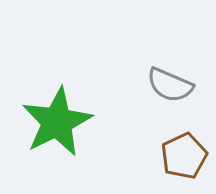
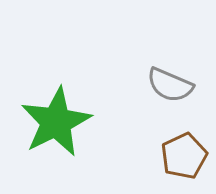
green star: moved 1 px left
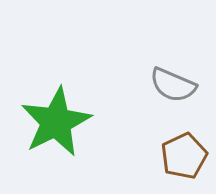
gray semicircle: moved 3 px right
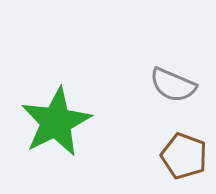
brown pentagon: rotated 27 degrees counterclockwise
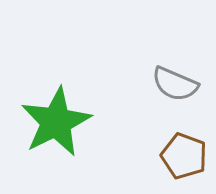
gray semicircle: moved 2 px right, 1 px up
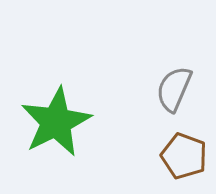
gray semicircle: moved 1 px left, 5 px down; rotated 90 degrees clockwise
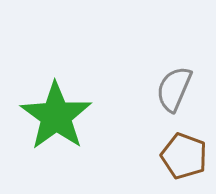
green star: moved 6 px up; rotated 10 degrees counterclockwise
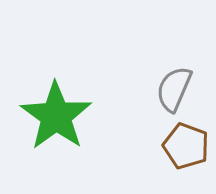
brown pentagon: moved 2 px right, 10 px up
